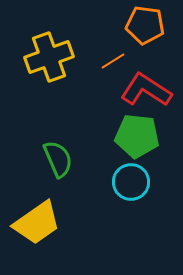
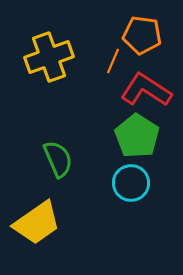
orange pentagon: moved 3 px left, 10 px down
orange line: rotated 35 degrees counterclockwise
green pentagon: rotated 27 degrees clockwise
cyan circle: moved 1 px down
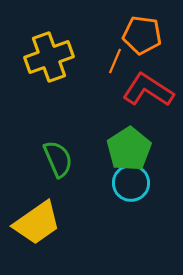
orange line: moved 2 px right
red L-shape: moved 2 px right
green pentagon: moved 8 px left, 13 px down; rotated 6 degrees clockwise
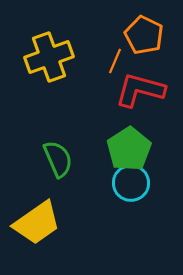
orange pentagon: moved 2 px right; rotated 18 degrees clockwise
red L-shape: moved 8 px left; rotated 18 degrees counterclockwise
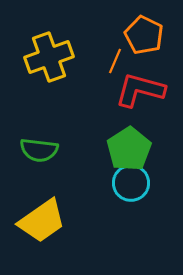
green semicircle: moved 19 px left, 9 px up; rotated 120 degrees clockwise
yellow trapezoid: moved 5 px right, 2 px up
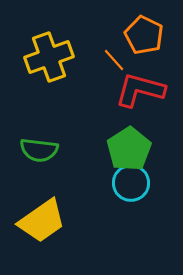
orange line: moved 1 px left, 1 px up; rotated 65 degrees counterclockwise
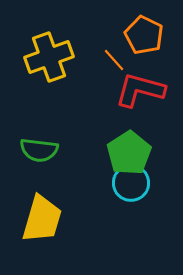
green pentagon: moved 4 px down
yellow trapezoid: moved 2 px up; rotated 39 degrees counterclockwise
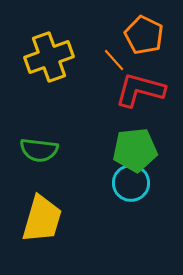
green pentagon: moved 6 px right, 3 px up; rotated 27 degrees clockwise
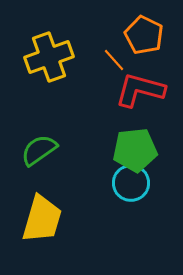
green semicircle: rotated 138 degrees clockwise
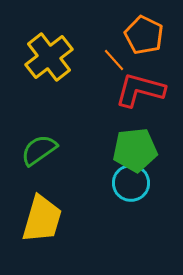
yellow cross: rotated 18 degrees counterclockwise
